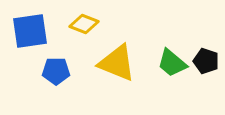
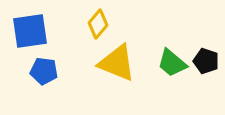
yellow diamond: moved 14 px right; rotated 72 degrees counterclockwise
blue pentagon: moved 12 px left; rotated 8 degrees clockwise
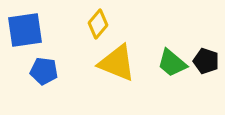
blue square: moved 5 px left, 1 px up
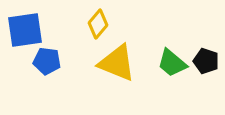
blue pentagon: moved 3 px right, 10 px up
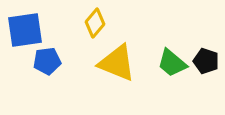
yellow diamond: moved 3 px left, 1 px up
blue pentagon: rotated 16 degrees counterclockwise
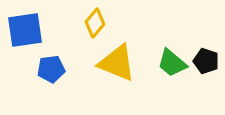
blue pentagon: moved 4 px right, 8 px down
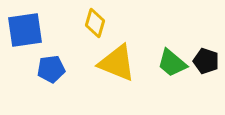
yellow diamond: rotated 24 degrees counterclockwise
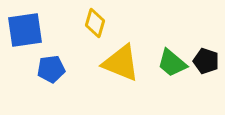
yellow triangle: moved 4 px right
